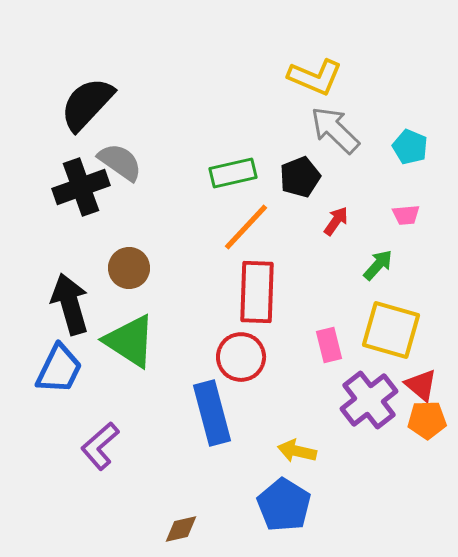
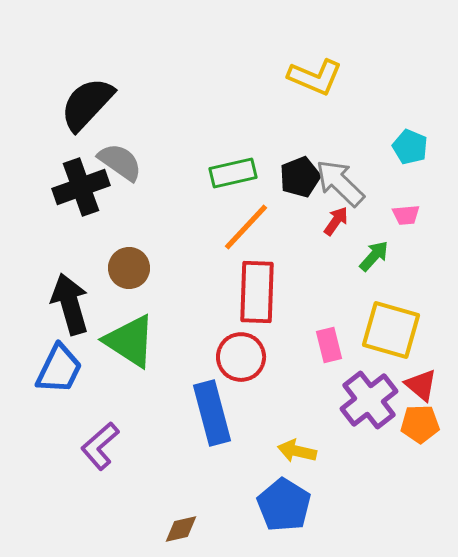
gray arrow: moved 5 px right, 53 px down
green arrow: moved 4 px left, 9 px up
orange pentagon: moved 7 px left, 4 px down
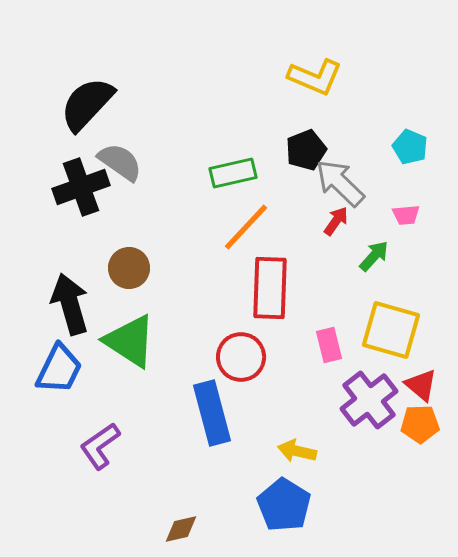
black pentagon: moved 6 px right, 27 px up
red rectangle: moved 13 px right, 4 px up
purple L-shape: rotated 6 degrees clockwise
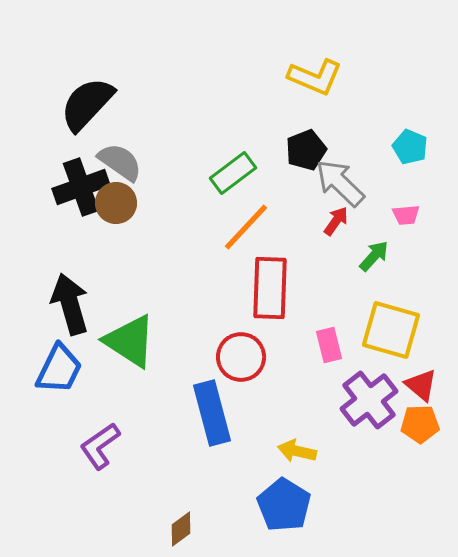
green rectangle: rotated 24 degrees counterclockwise
brown circle: moved 13 px left, 65 px up
brown diamond: rotated 24 degrees counterclockwise
